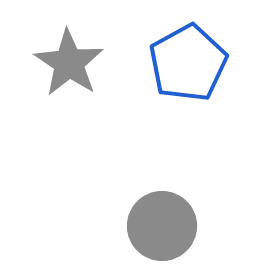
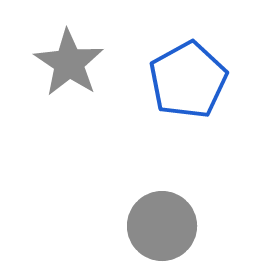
blue pentagon: moved 17 px down
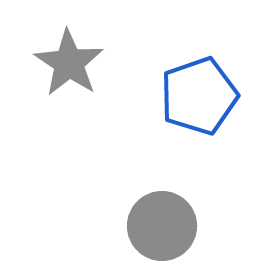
blue pentagon: moved 11 px right, 16 px down; rotated 10 degrees clockwise
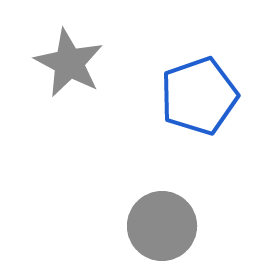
gray star: rotated 6 degrees counterclockwise
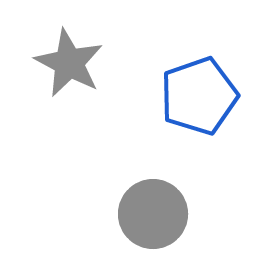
gray circle: moved 9 px left, 12 px up
